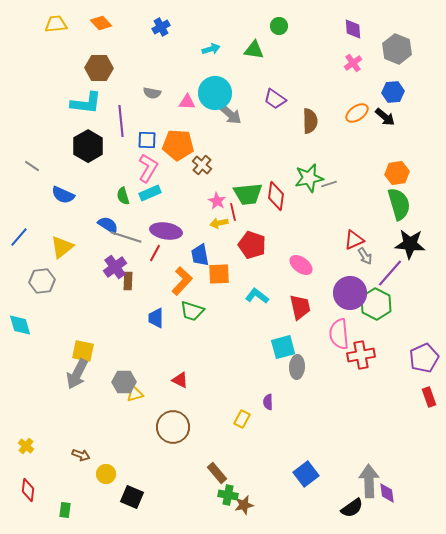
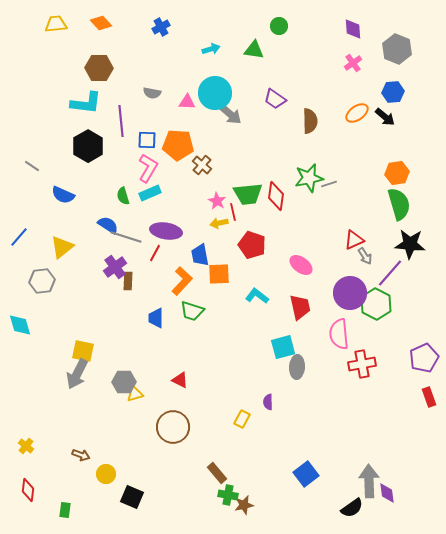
red cross at (361, 355): moved 1 px right, 9 px down
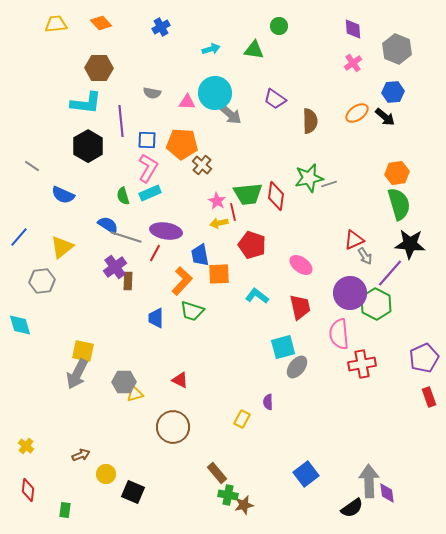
orange pentagon at (178, 145): moved 4 px right, 1 px up
gray ellipse at (297, 367): rotated 35 degrees clockwise
brown arrow at (81, 455): rotated 42 degrees counterclockwise
black square at (132, 497): moved 1 px right, 5 px up
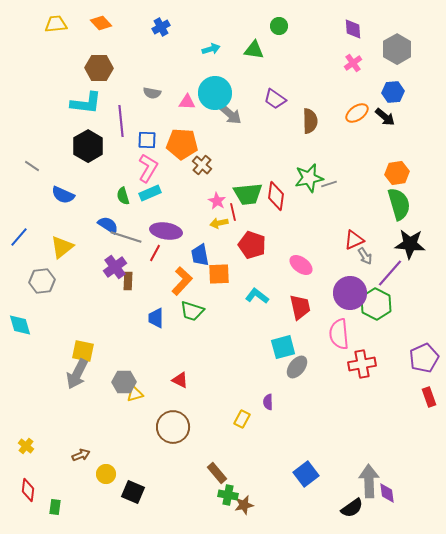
gray hexagon at (397, 49): rotated 8 degrees clockwise
green rectangle at (65, 510): moved 10 px left, 3 px up
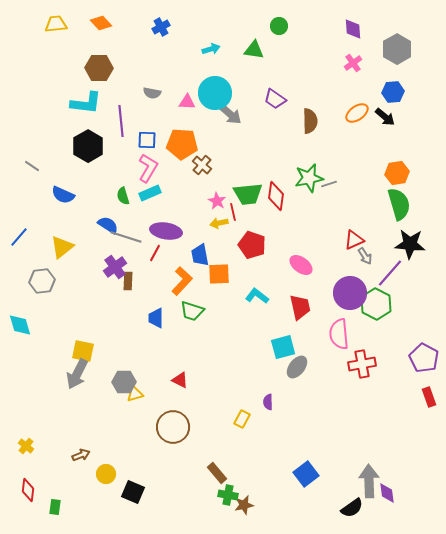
purple pentagon at (424, 358): rotated 20 degrees counterclockwise
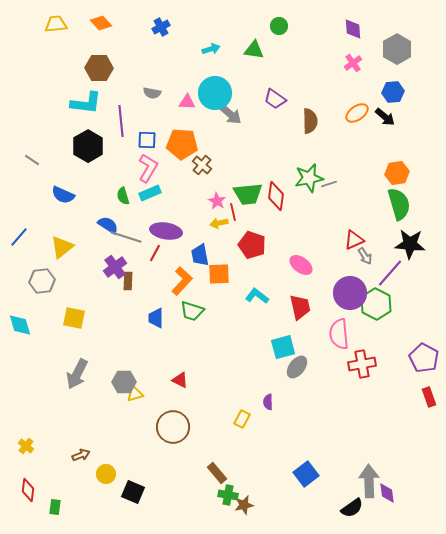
gray line at (32, 166): moved 6 px up
yellow square at (83, 351): moved 9 px left, 33 px up
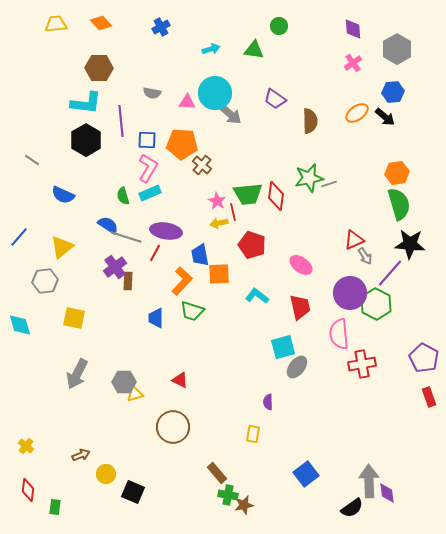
black hexagon at (88, 146): moved 2 px left, 6 px up
gray hexagon at (42, 281): moved 3 px right
yellow rectangle at (242, 419): moved 11 px right, 15 px down; rotated 18 degrees counterclockwise
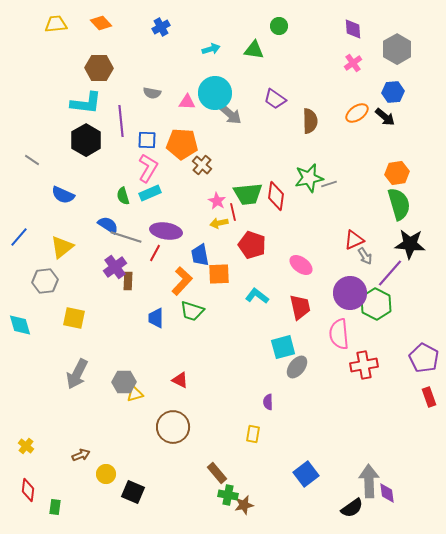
red cross at (362, 364): moved 2 px right, 1 px down
